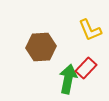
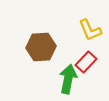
red rectangle: moved 6 px up
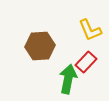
brown hexagon: moved 1 px left, 1 px up
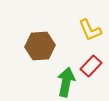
red rectangle: moved 5 px right, 4 px down
green arrow: moved 2 px left, 3 px down
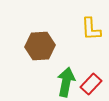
yellow L-shape: moved 1 px right, 1 px up; rotated 20 degrees clockwise
red rectangle: moved 18 px down
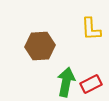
red rectangle: rotated 20 degrees clockwise
